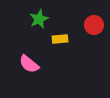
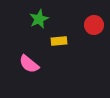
yellow rectangle: moved 1 px left, 2 px down
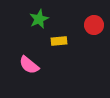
pink semicircle: moved 1 px down
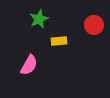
pink semicircle: rotated 100 degrees counterclockwise
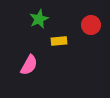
red circle: moved 3 px left
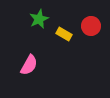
red circle: moved 1 px down
yellow rectangle: moved 5 px right, 7 px up; rotated 35 degrees clockwise
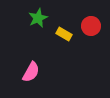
green star: moved 1 px left, 1 px up
pink semicircle: moved 2 px right, 7 px down
